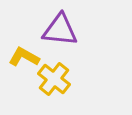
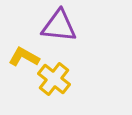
purple triangle: moved 1 px left, 4 px up
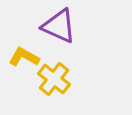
purple triangle: rotated 18 degrees clockwise
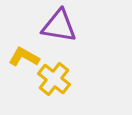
purple triangle: rotated 15 degrees counterclockwise
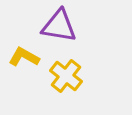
yellow cross: moved 12 px right, 3 px up
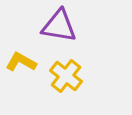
yellow L-shape: moved 3 px left, 5 px down
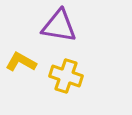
yellow cross: rotated 20 degrees counterclockwise
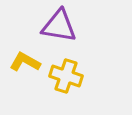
yellow L-shape: moved 4 px right
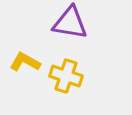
purple triangle: moved 11 px right, 3 px up
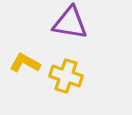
yellow L-shape: moved 1 px down
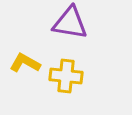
yellow cross: rotated 12 degrees counterclockwise
